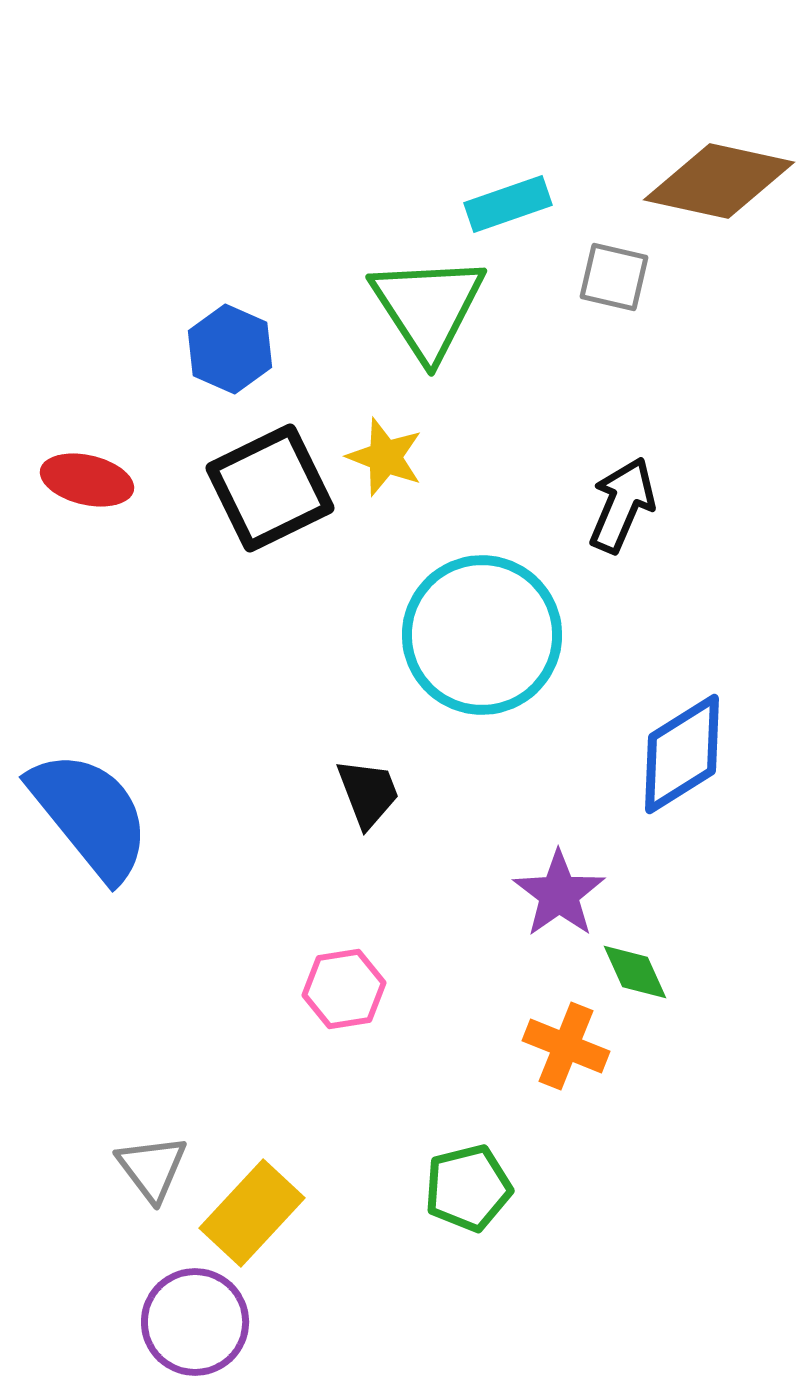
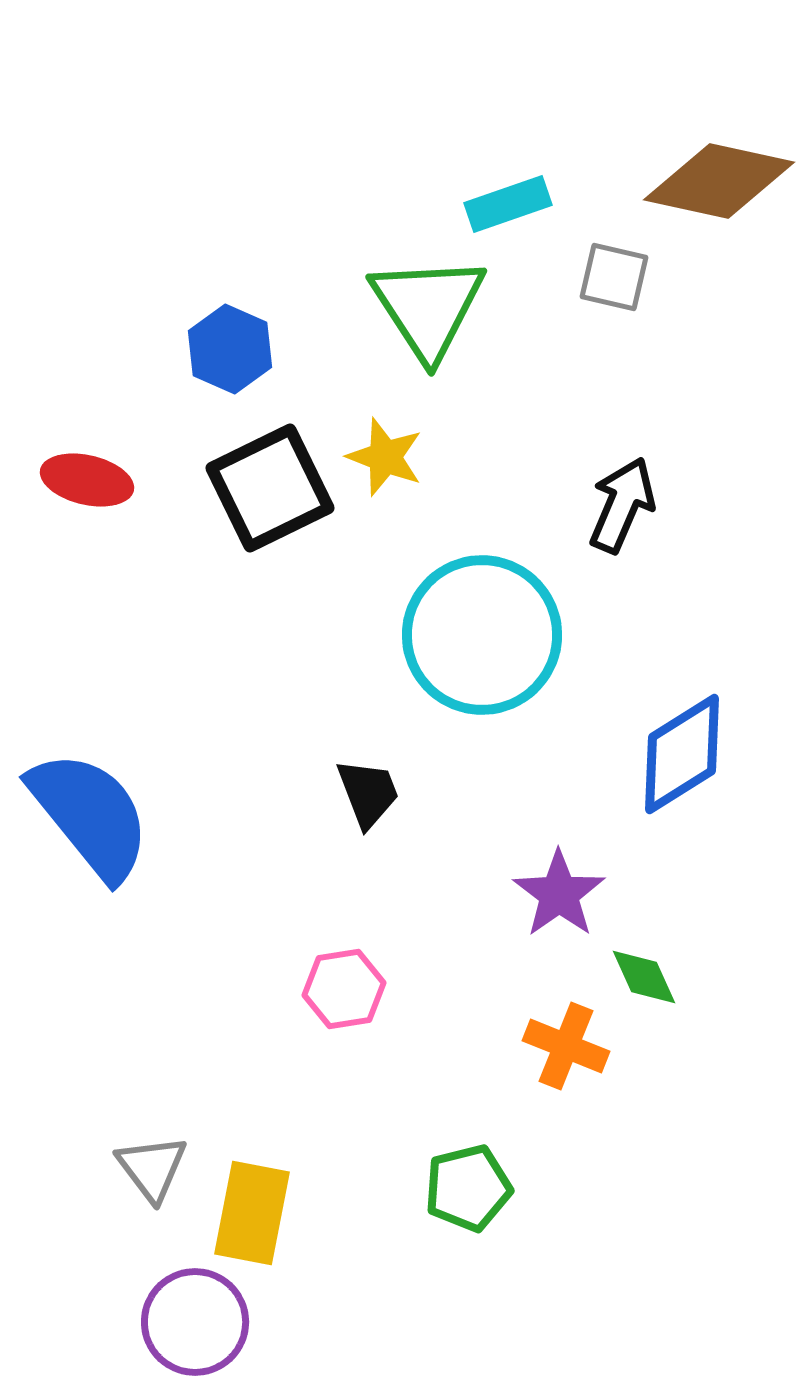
green diamond: moved 9 px right, 5 px down
yellow rectangle: rotated 32 degrees counterclockwise
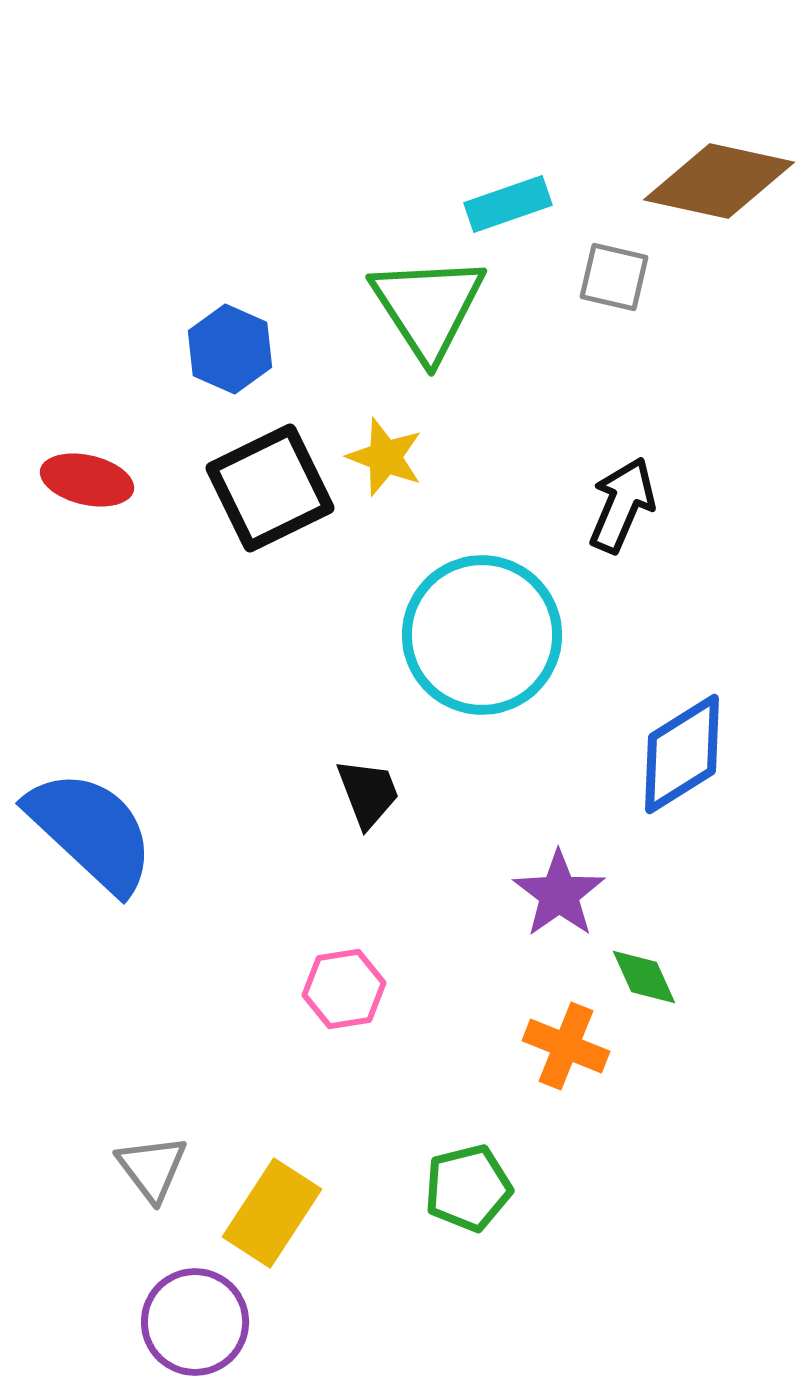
blue semicircle: moved 1 px right, 16 px down; rotated 8 degrees counterclockwise
yellow rectangle: moved 20 px right; rotated 22 degrees clockwise
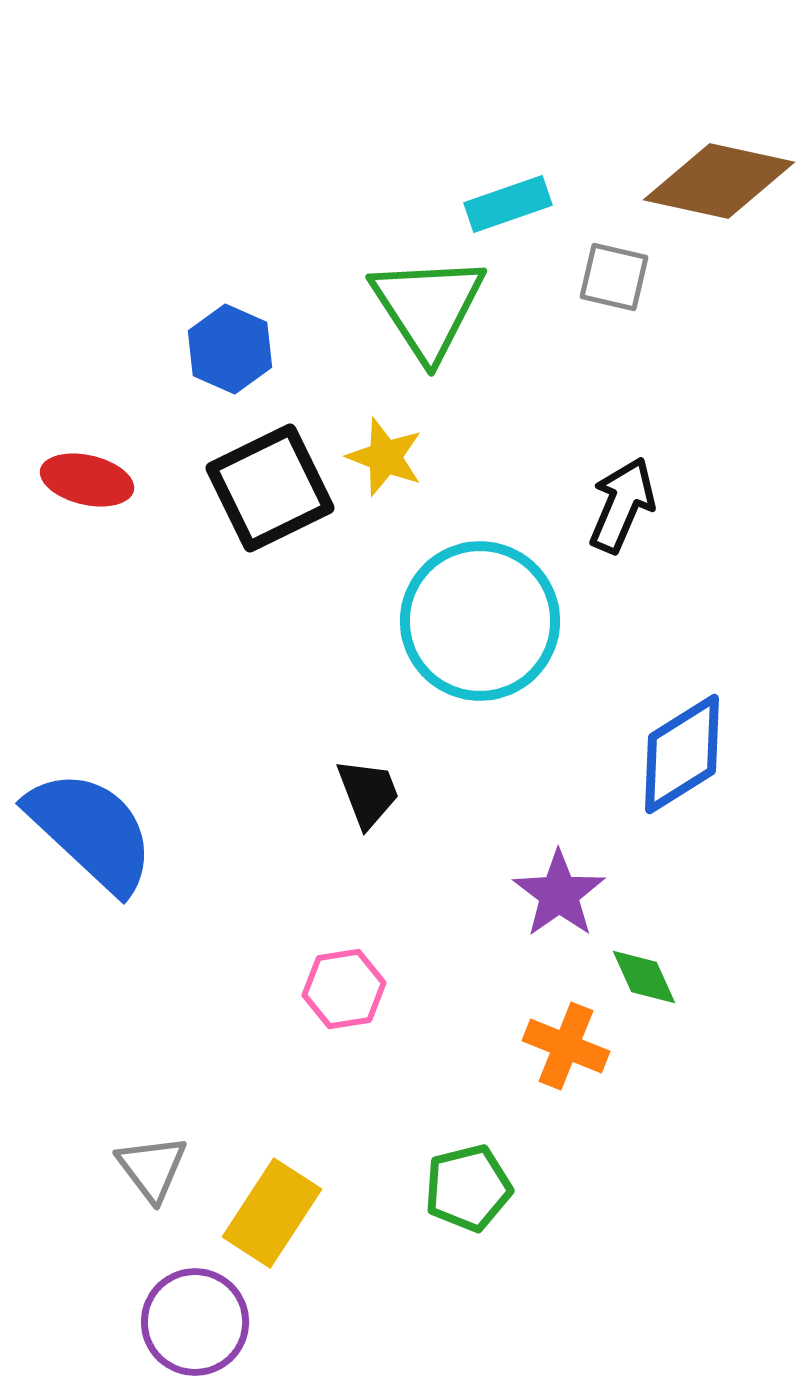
cyan circle: moved 2 px left, 14 px up
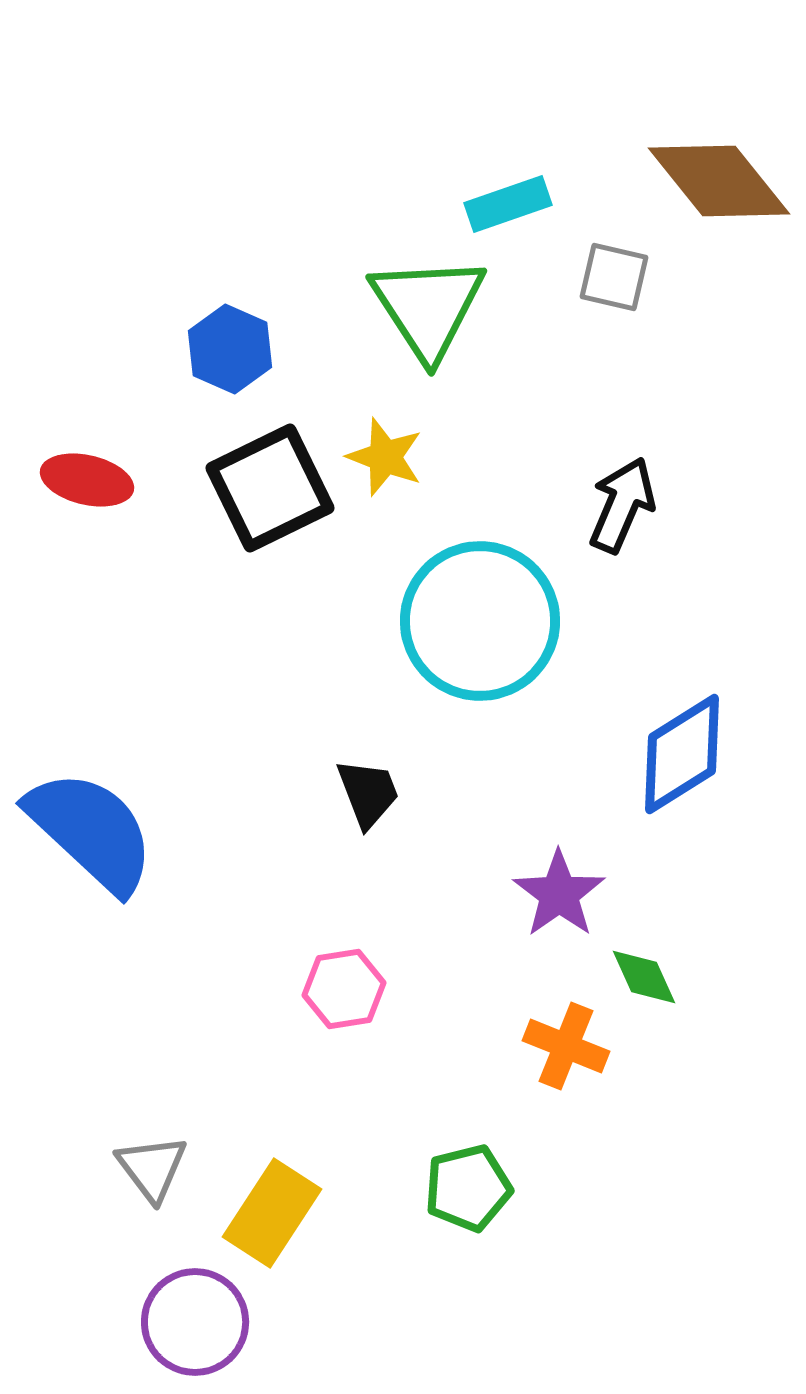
brown diamond: rotated 39 degrees clockwise
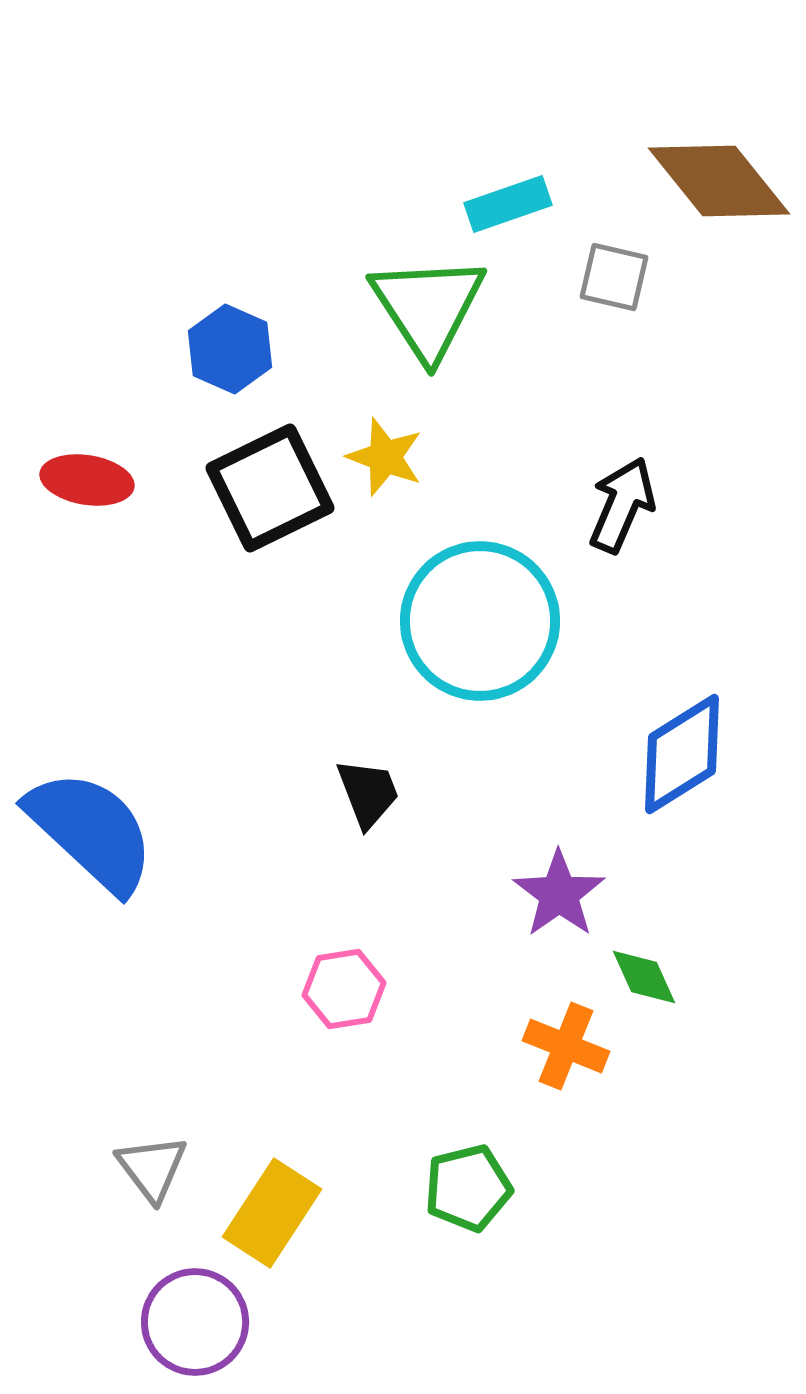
red ellipse: rotated 4 degrees counterclockwise
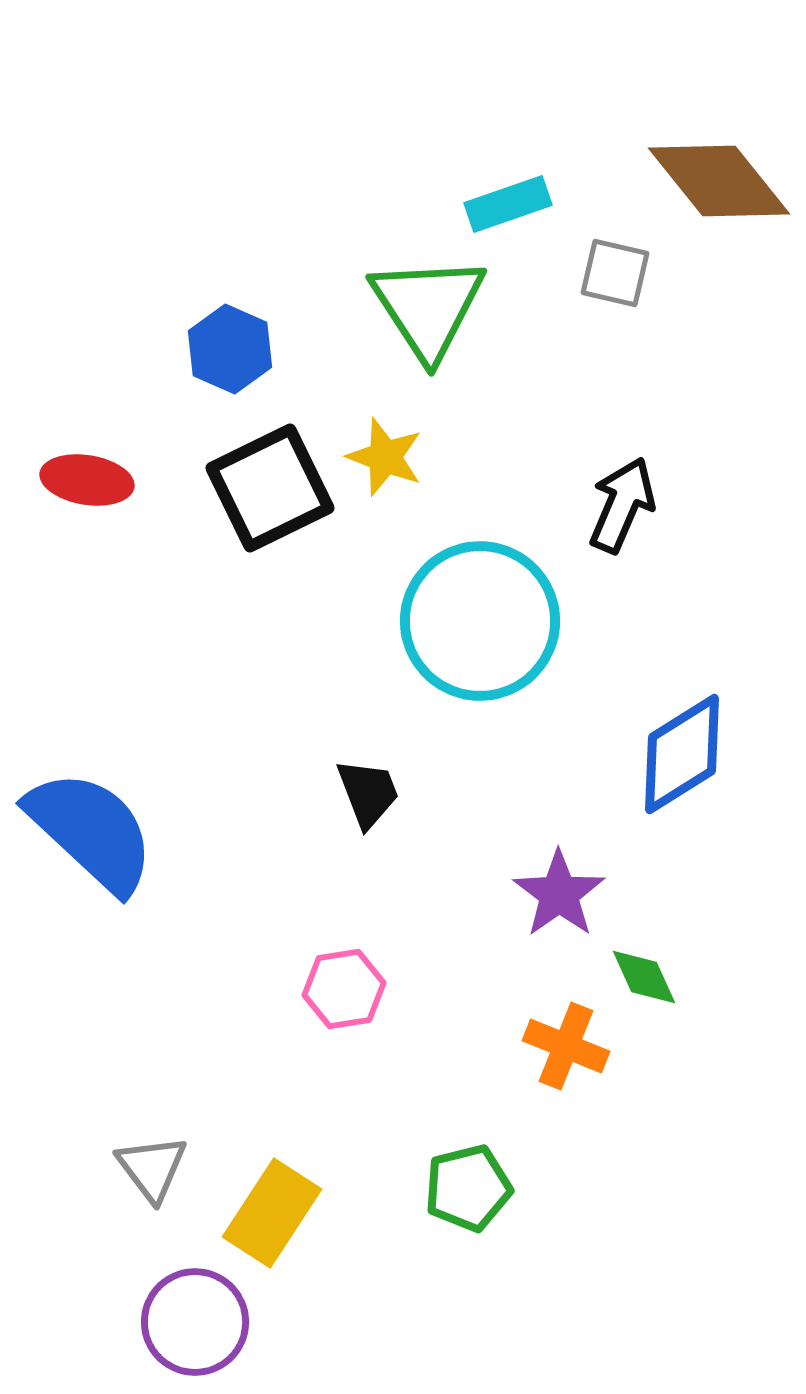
gray square: moved 1 px right, 4 px up
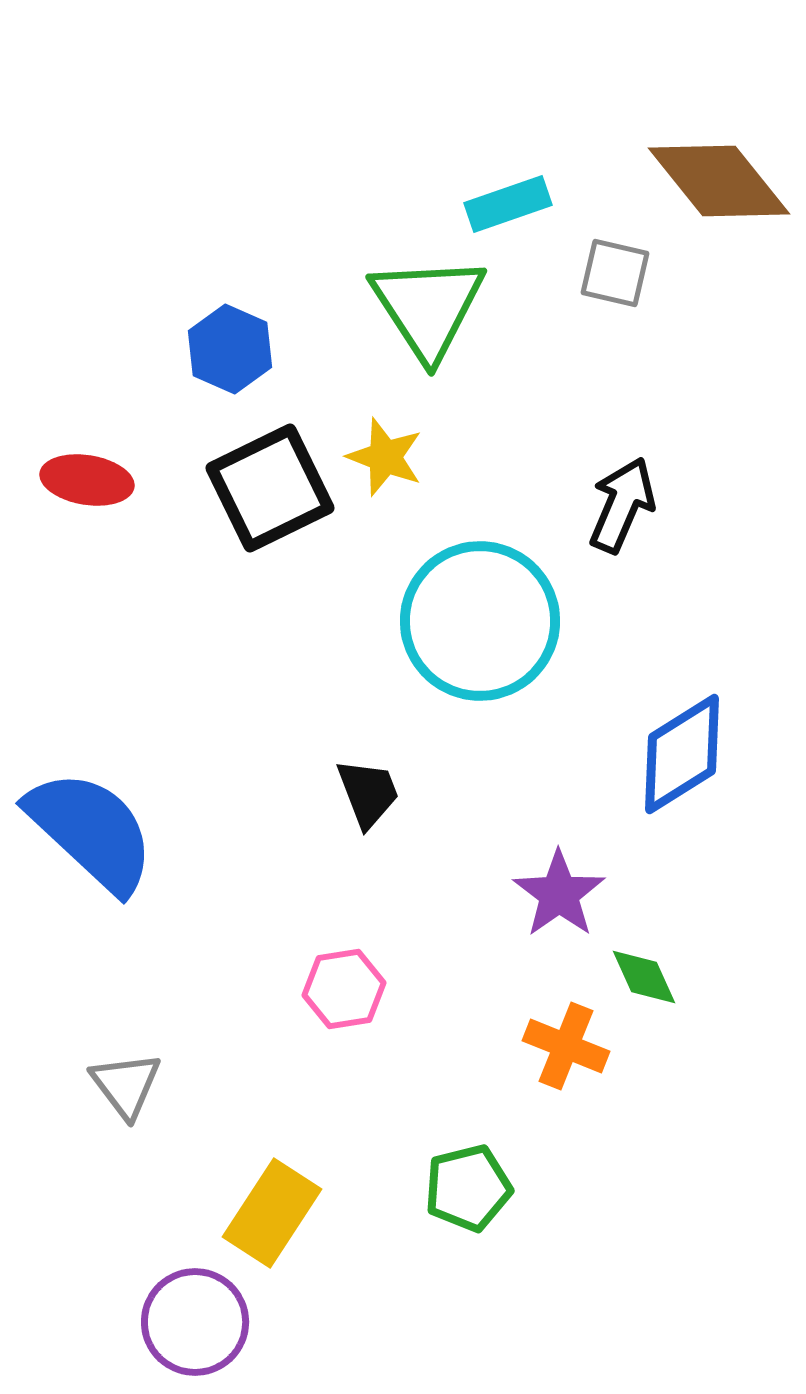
gray triangle: moved 26 px left, 83 px up
